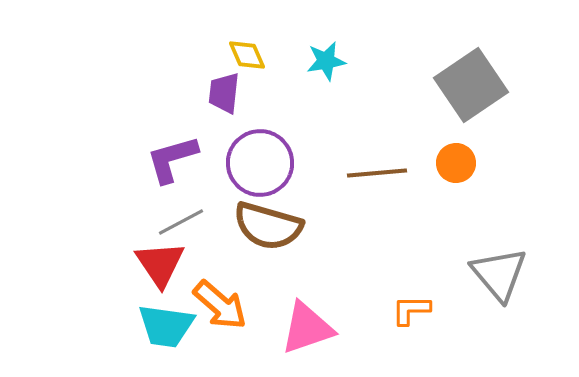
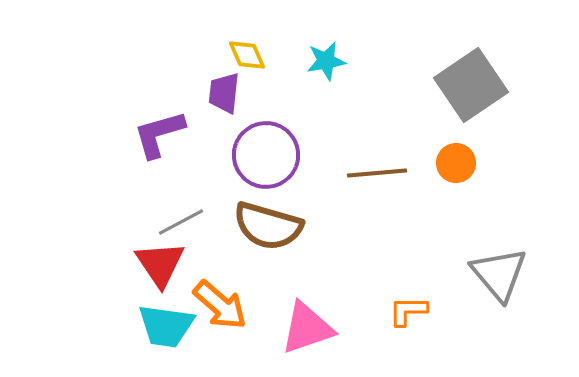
purple L-shape: moved 13 px left, 25 px up
purple circle: moved 6 px right, 8 px up
orange L-shape: moved 3 px left, 1 px down
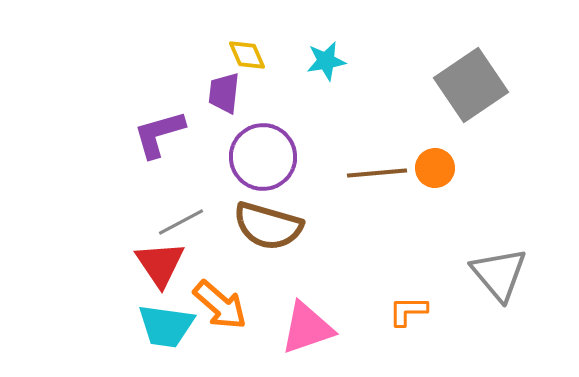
purple circle: moved 3 px left, 2 px down
orange circle: moved 21 px left, 5 px down
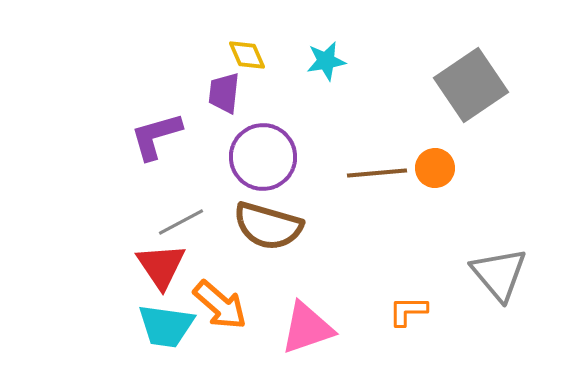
purple L-shape: moved 3 px left, 2 px down
red triangle: moved 1 px right, 2 px down
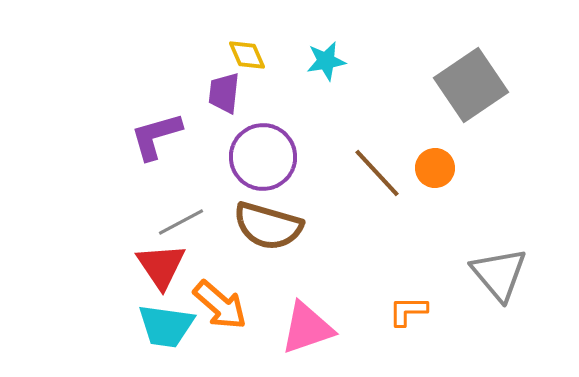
brown line: rotated 52 degrees clockwise
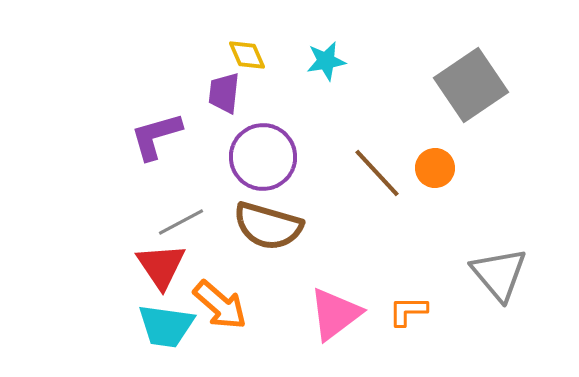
pink triangle: moved 28 px right, 14 px up; rotated 18 degrees counterclockwise
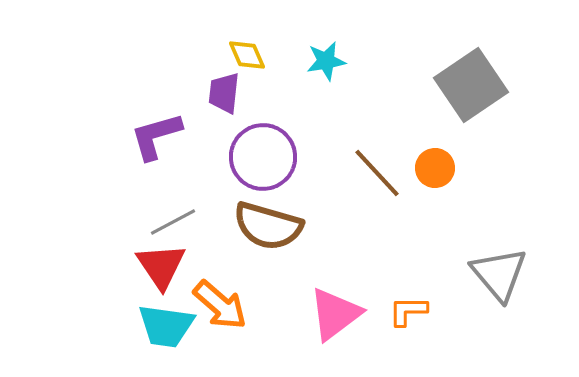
gray line: moved 8 px left
